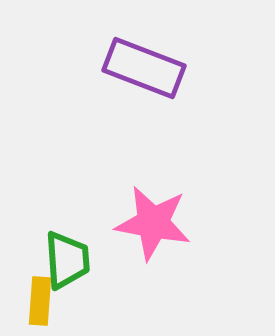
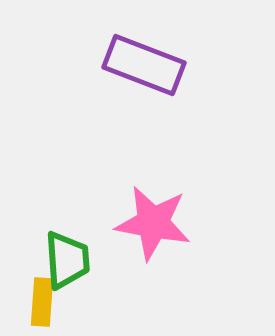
purple rectangle: moved 3 px up
yellow rectangle: moved 2 px right, 1 px down
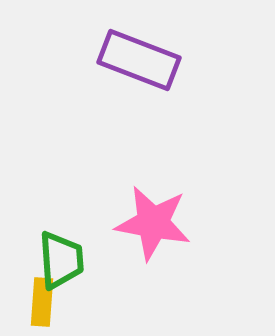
purple rectangle: moved 5 px left, 5 px up
green trapezoid: moved 6 px left
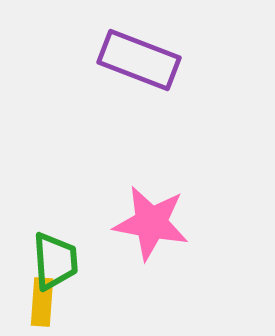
pink star: moved 2 px left
green trapezoid: moved 6 px left, 1 px down
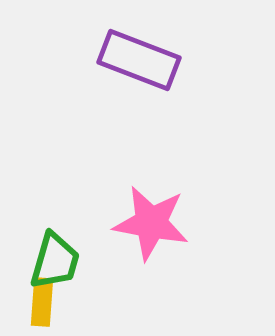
green trapezoid: rotated 20 degrees clockwise
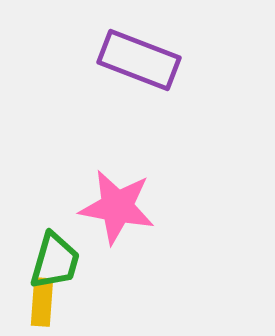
pink star: moved 34 px left, 16 px up
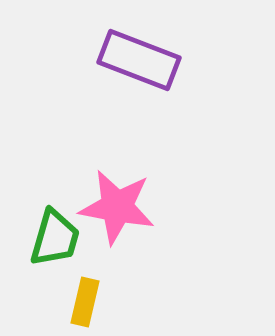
green trapezoid: moved 23 px up
yellow rectangle: moved 43 px right; rotated 9 degrees clockwise
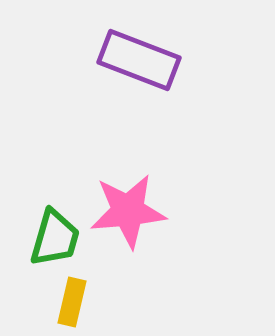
pink star: moved 11 px right, 4 px down; rotated 16 degrees counterclockwise
yellow rectangle: moved 13 px left
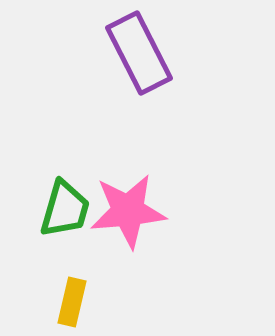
purple rectangle: moved 7 px up; rotated 42 degrees clockwise
green trapezoid: moved 10 px right, 29 px up
